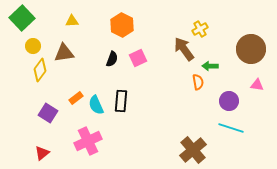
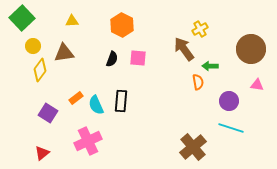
pink square: rotated 30 degrees clockwise
brown cross: moved 3 px up
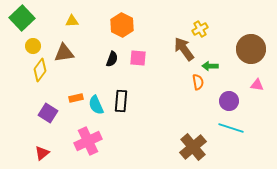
orange rectangle: rotated 24 degrees clockwise
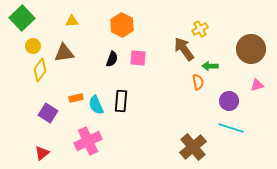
pink triangle: rotated 24 degrees counterclockwise
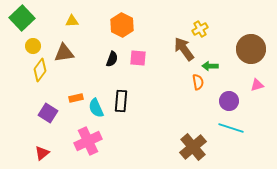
cyan semicircle: moved 3 px down
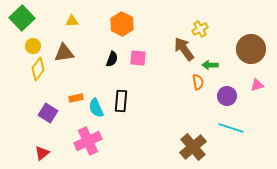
orange hexagon: moved 1 px up
green arrow: moved 1 px up
yellow diamond: moved 2 px left, 1 px up
purple circle: moved 2 px left, 5 px up
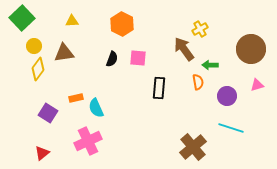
yellow circle: moved 1 px right
black rectangle: moved 38 px right, 13 px up
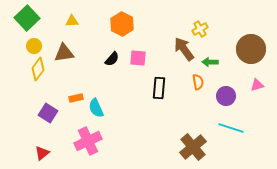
green square: moved 5 px right
black semicircle: rotated 21 degrees clockwise
green arrow: moved 3 px up
purple circle: moved 1 px left
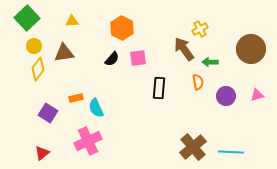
orange hexagon: moved 4 px down
pink square: rotated 12 degrees counterclockwise
pink triangle: moved 10 px down
cyan line: moved 24 px down; rotated 15 degrees counterclockwise
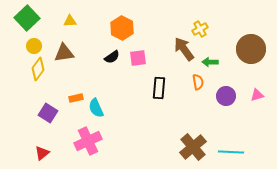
yellow triangle: moved 2 px left
black semicircle: moved 2 px up; rotated 14 degrees clockwise
